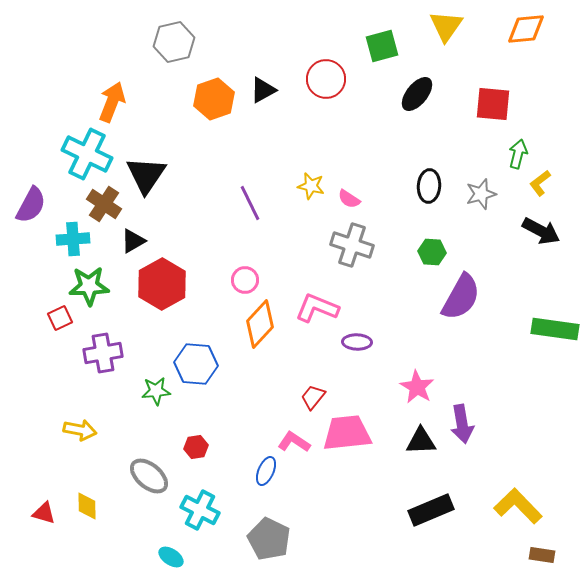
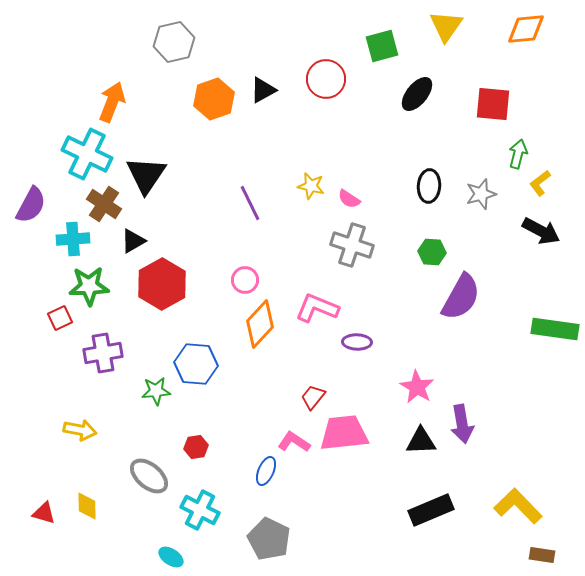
pink trapezoid at (347, 433): moved 3 px left
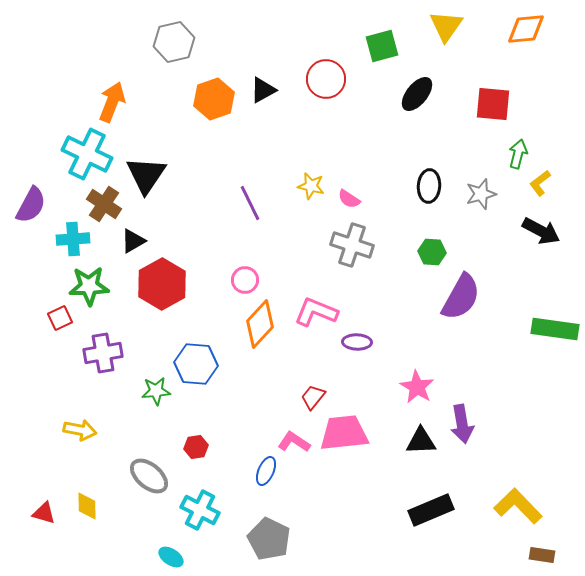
pink L-shape at (317, 308): moved 1 px left, 4 px down
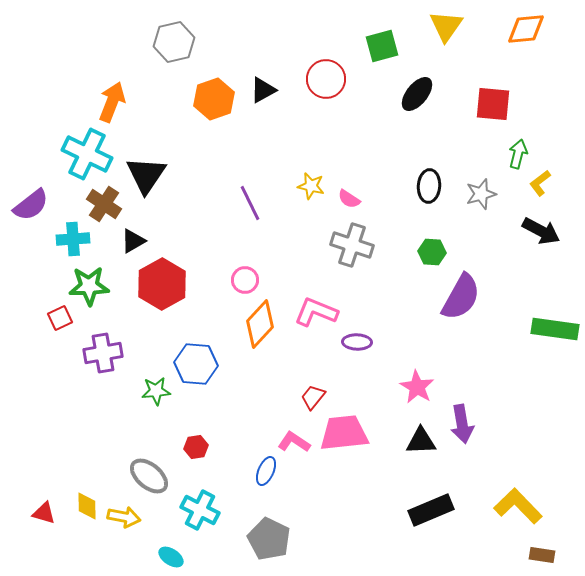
purple semicircle at (31, 205): rotated 24 degrees clockwise
yellow arrow at (80, 430): moved 44 px right, 87 px down
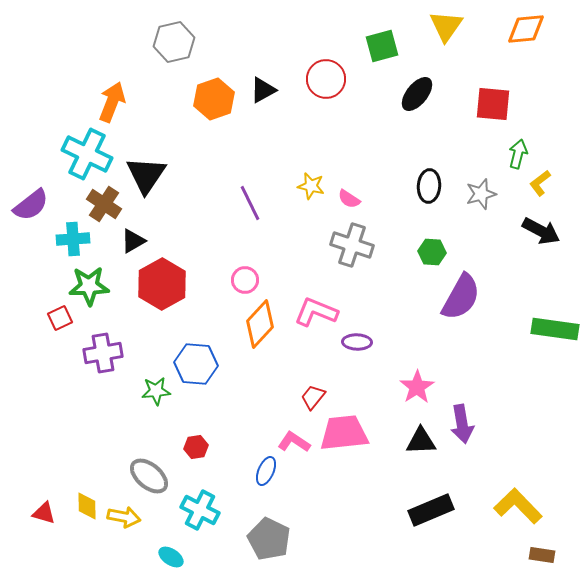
pink star at (417, 387): rotated 8 degrees clockwise
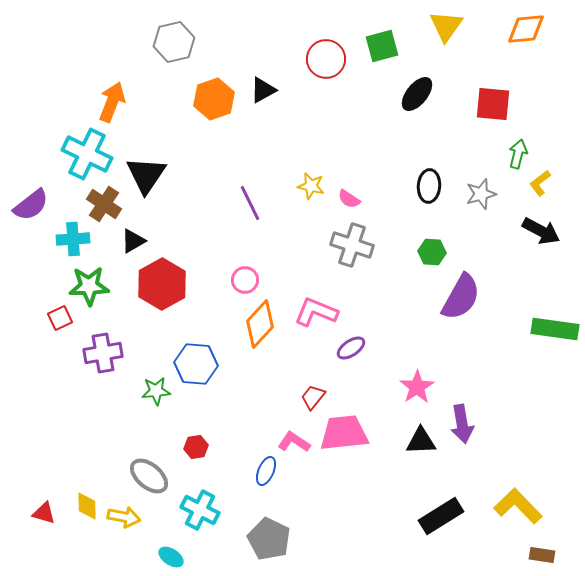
red circle at (326, 79): moved 20 px up
purple ellipse at (357, 342): moved 6 px left, 6 px down; rotated 36 degrees counterclockwise
black rectangle at (431, 510): moved 10 px right, 6 px down; rotated 9 degrees counterclockwise
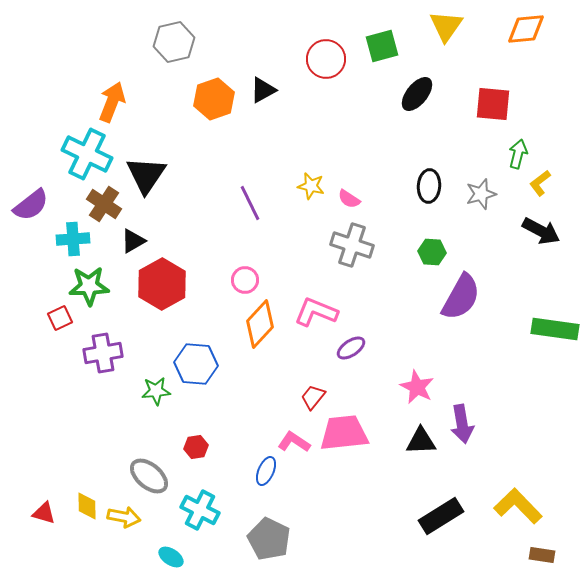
pink star at (417, 387): rotated 12 degrees counterclockwise
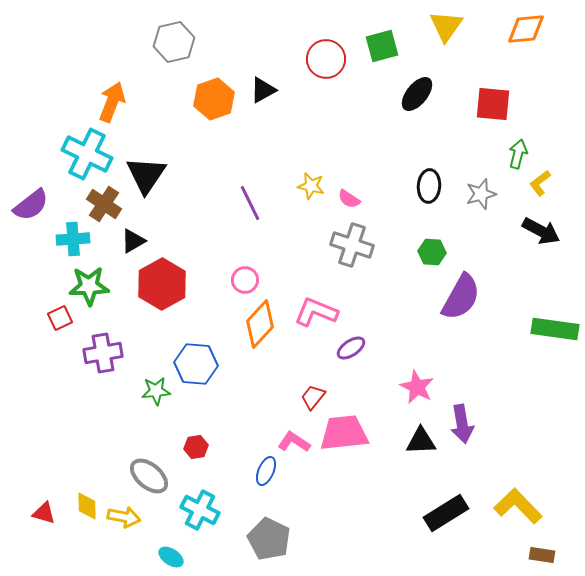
black rectangle at (441, 516): moved 5 px right, 3 px up
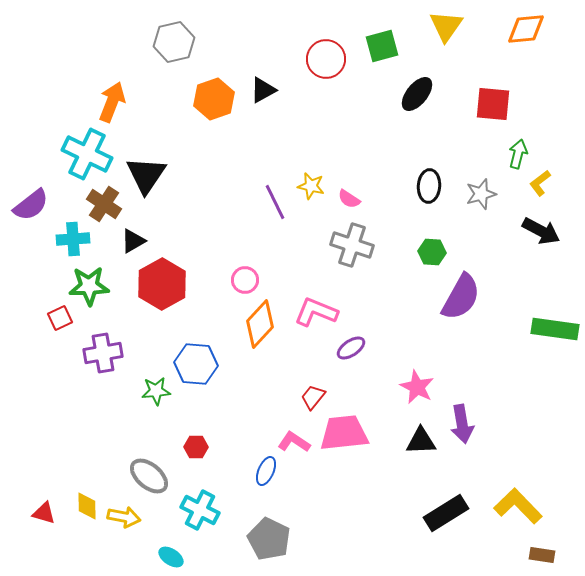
purple line at (250, 203): moved 25 px right, 1 px up
red hexagon at (196, 447): rotated 10 degrees clockwise
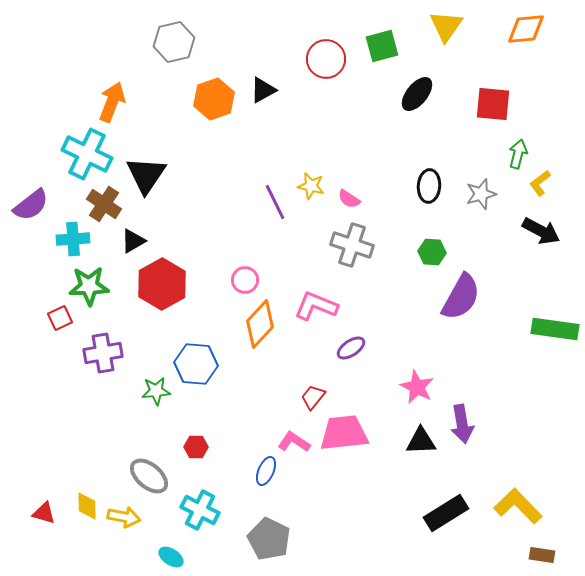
pink L-shape at (316, 312): moved 6 px up
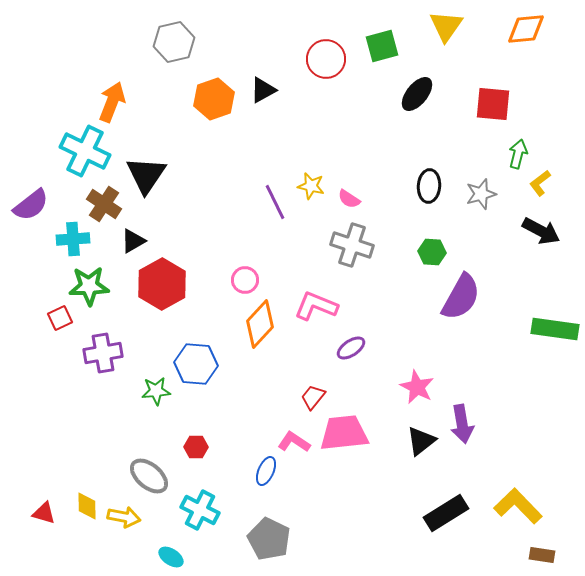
cyan cross at (87, 154): moved 2 px left, 3 px up
black triangle at (421, 441): rotated 36 degrees counterclockwise
